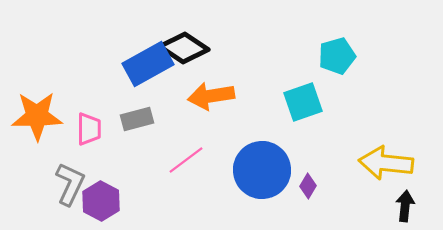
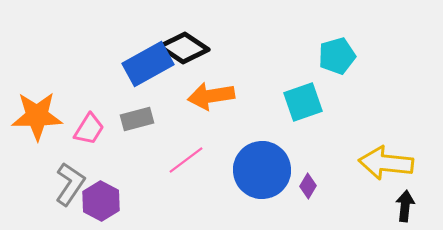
pink trapezoid: rotated 32 degrees clockwise
gray L-shape: rotated 9 degrees clockwise
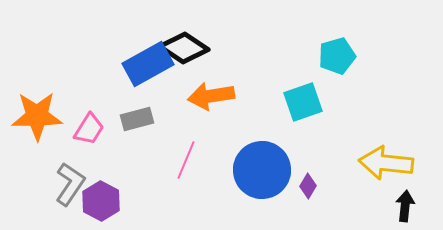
pink line: rotated 30 degrees counterclockwise
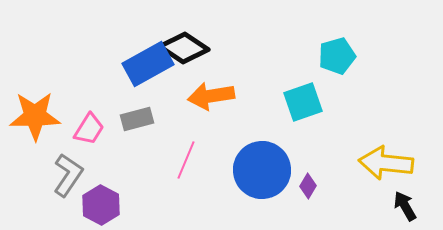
orange star: moved 2 px left
gray L-shape: moved 2 px left, 9 px up
purple hexagon: moved 4 px down
black arrow: rotated 36 degrees counterclockwise
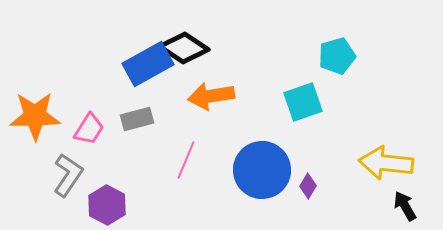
purple hexagon: moved 6 px right
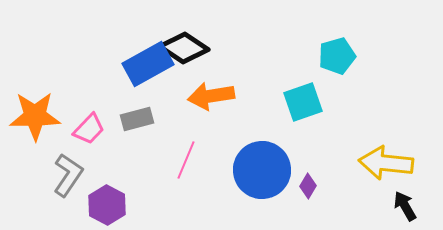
pink trapezoid: rotated 12 degrees clockwise
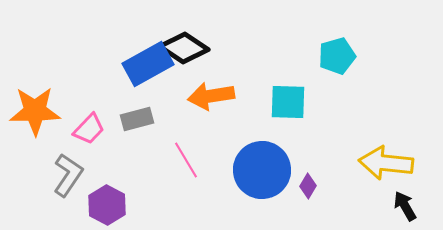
cyan square: moved 15 px left; rotated 21 degrees clockwise
orange star: moved 5 px up
pink line: rotated 54 degrees counterclockwise
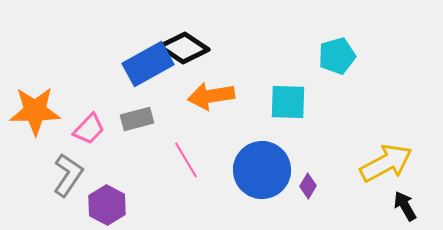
yellow arrow: rotated 146 degrees clockwise
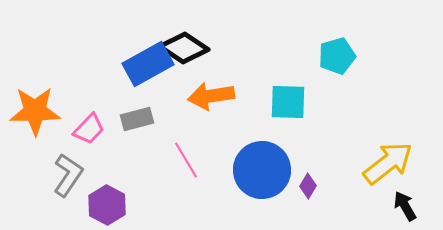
yellow arrow: moved 2 px right; rotated 10 degrees counterclockwise
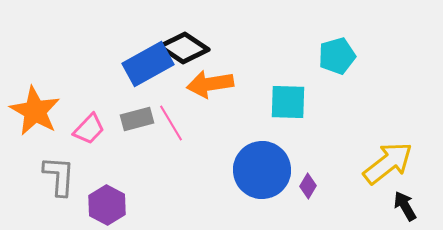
orange arrow: moved 1 px left, 12 px up
orange star: rotated 30 degrees clockwise
pink line: moved 15 px left, 37 px up
gray L-shape: moved 9 px left, 1 px down; rotated 30 degrees counterclockwise
